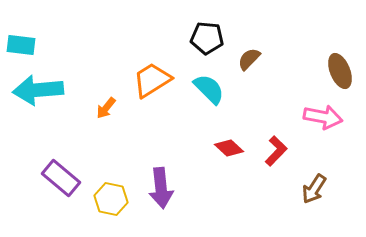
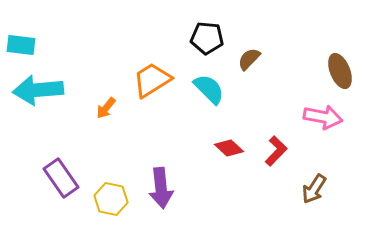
purple rectangle: rotated 15 degrees clockwise
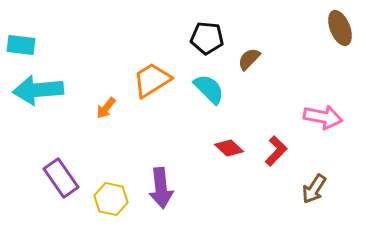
brown ellipse: moved 43 px up
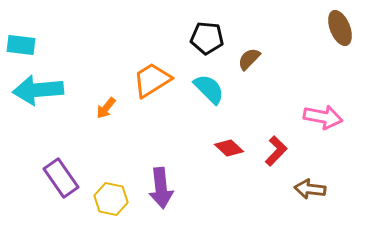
brown arrow: moved 4 px left; rotated 64 degrees clockwise
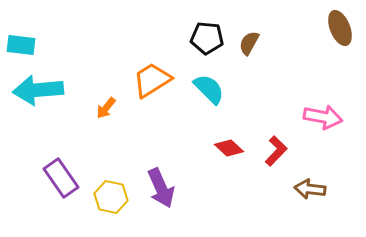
brown semicircle: moved 16 px up; rotated 15 degrees counterclockwise
purple arrow: rotated 18 degrees counterclockwise
yellow hexagon: moved 2 px up
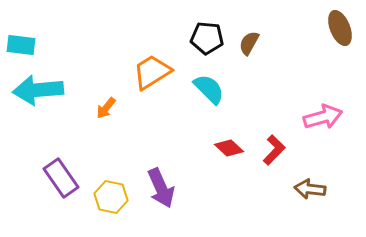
orange trapezoid: moved 8 px up
pink arrow: rotated 27 degrees counterclockwise
red L-shape: moved 2 px left, 1 px up
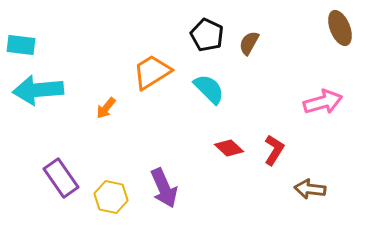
black pentagon: moved 3 px up; rotated 20 degrees clockwise
pink arrow: moved 15 px up
red L-shape: rotated 12 degrees counterclockwise
purple arrow: moved 3 px right
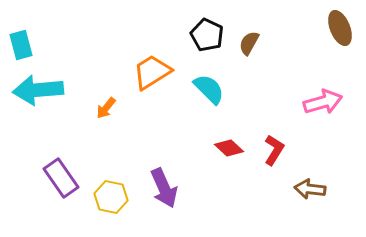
cyan rectangle: rotated 68 degrees clockwise
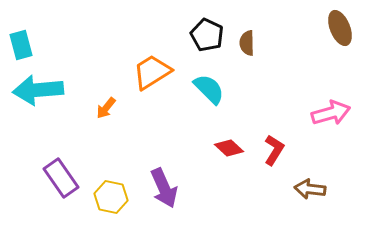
brown semicircle: moved 2 px left; rotated 30 degrees counterclockwise
pink arrow: moved 8 px right, 11 px down
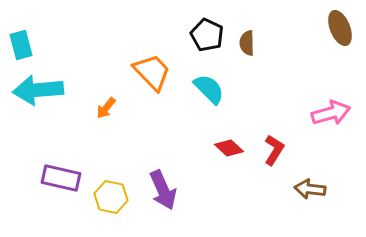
orange trapezoid: rotated 78 degrees clockwise
purple rectangle: rotated 42 degrees counterclockwise
purple arrow: moved 1 px left, 2 px down
